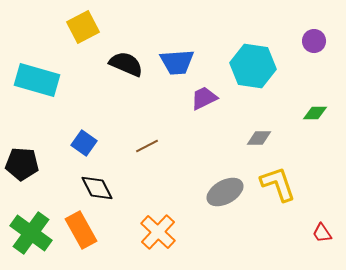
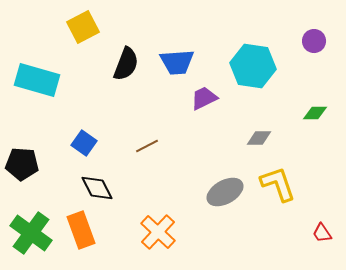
black semicircle: rotated 88 degrees clockwise
orange rectangle: rotated 9 degrees clockwise
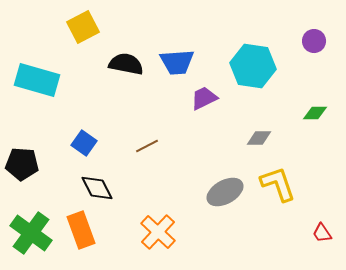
black semicircle: rotated 100 degrees counterclockwise
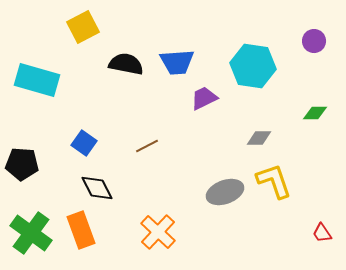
yellow L-shape: moved 4 px left, 3 px up
gray ellipse: rotated 9 degrees clockwise
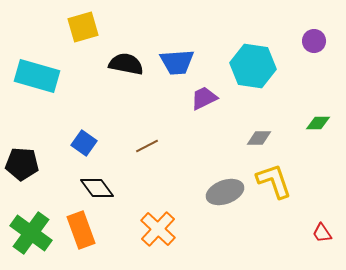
yellow square: rotated 12 degrees clockwise
cyan rectangle: moved 4 px up
green diamond: moved 3 px right, 10 px down
black diamond: rotated 8 degrees counterclockwise
orange cross: moved 3 px up
